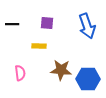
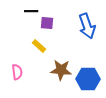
black line: moved 19 px right, 13 px up
yellow rectangle: rotated 40 degrees clockwise
pink semicircle: moved 3 px left, 1 px up
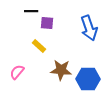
blue arrow: moved 2 px right, 2 px down
pink semicircle: rotated 133 degrees counterclockwise
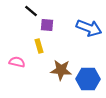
black line: rotated 40 degrees clockwise
purple square: moved 2 px down
blue arrow: rotated 50 degrees counterclockwise
yellow rectangle: rotated 32 degrees clockwise
pink semicircle: moved 10 px up; rotated 63 degrees clockwise
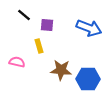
black line: moved 7 px left, 4 px down
